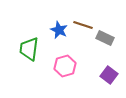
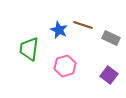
gray rectangle: moved 6 px right
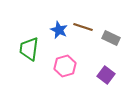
brown line: moved 2 px down
purple square: moved 3 px left
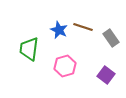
gray rectangle: rotated 30 degrees clockwise
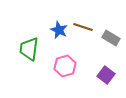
gray rectangle: rotated 24 degrees counterclockwise
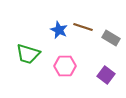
green trapezoid: moved 1 px left, 5 px down; rotated 80 degrees counterclockwise
pink hexagon: rotated 15 degrees clockwise
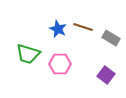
blue star: moved 1 px left, 1 px up
pink hexagon: moved 5 px left, 2 px up
